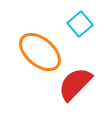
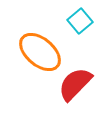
cyan square: moved 3 px up
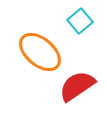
red semicircle: moved 2 px right, 2 px down; rotated 12 degrees clockwise
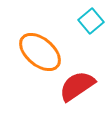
cyan square: moved 11 px right
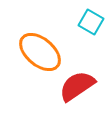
cyan square: moved 1 px down; rotated 20 degrees counterclockwise
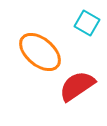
cyan square: moved 4 px left, 1 px down
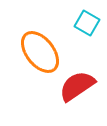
orange ellipse: rotated 12 degrees clockwise
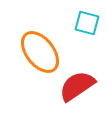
cyan square: rotated 15 degrees counterclockwise
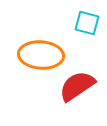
orange ellipse: moved 1 px right, 3 px down; rotated 48 degrees counterclockwise
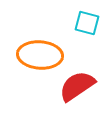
orange ellipse: moved 1 px left
